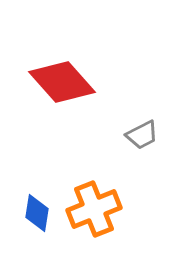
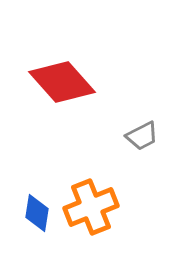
gray trapezoid: moved 1 px down
orange cross: moved 3 px left, 2 px up
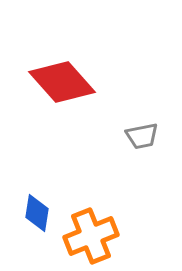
gray trapezoid: rotated 16 degrees clockwise
orange cross: moved 29 px down
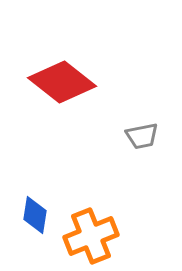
red diamond: rotated 10 degrees counterclockwise
blue diamond: moved 2 px left, 2 px down
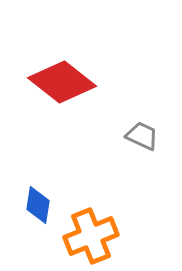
gray trapezoid: rotated 144 degrees counterclockwise
blue diamond: moved 3 px right, 10 px up
